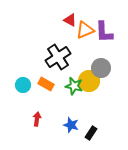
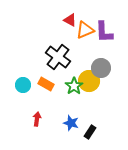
black cross: rotated 20 degrees counterclockwise
green star: rotated 24 degrees clockwise
blue star: moved 2 px up
black rectangle: moved 1 px left, 1 px up
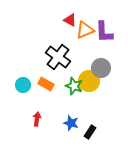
green star: rotated 18 degrees counterclockwise
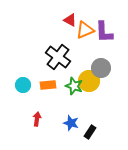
orange rectangle: moved 2 px right, 1 px down; rotated 35 degrees counterclockwise
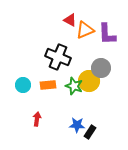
purple L-shape: moved 3 px right, 2 px down
black cross: rotated 15 degrees counterclockwise
blue star: moved 6 px right, 2 px down; rotated 14 degrees counterclockwise
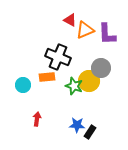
orange rectangle: moved 1 px left, 8 px up
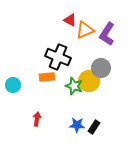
purple L-shape: rotated 35 degrees clockwise
cyan circle: moved 10 px left
black rectangle: moved 4 px right, 5 px up
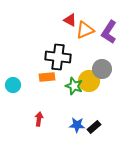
purple L-shape: moved 2 px right, 2 px up
black cross: rotated 15 degrees counterclockwise
gray circle: moved 1 px right, 1 px down
red arrow: moved 2 px right
black rectangle: rotated 16 degrees clockwise
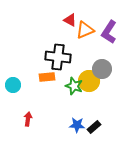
red arrow: moved 11 px left
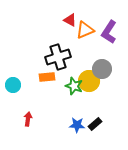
black cross: rotated 25 degrees counterclockwise
black rectangle: moved 1 px right, 3 px up
